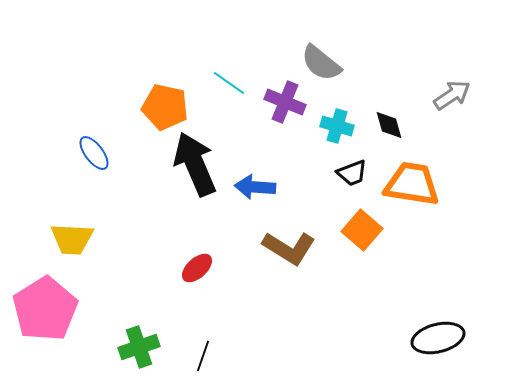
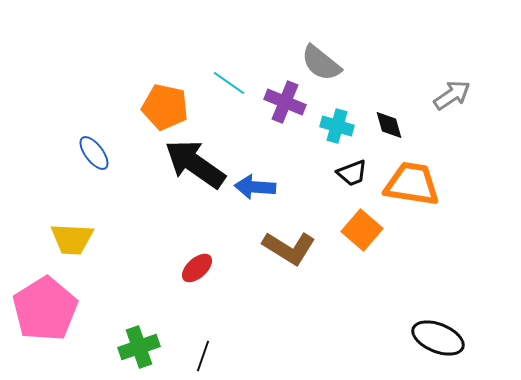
black arrow: rotated 32 degrees counterclockwise
black ellipse: rotated 36 degrees clockwise
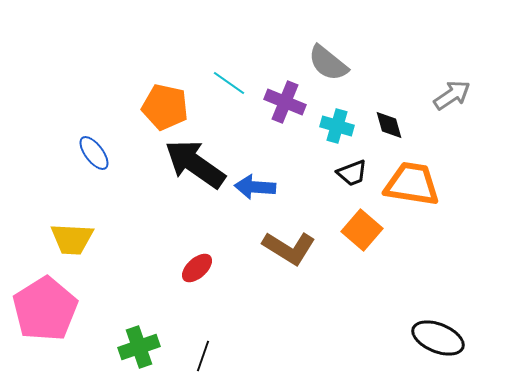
gray semicircle: moved 7 px right
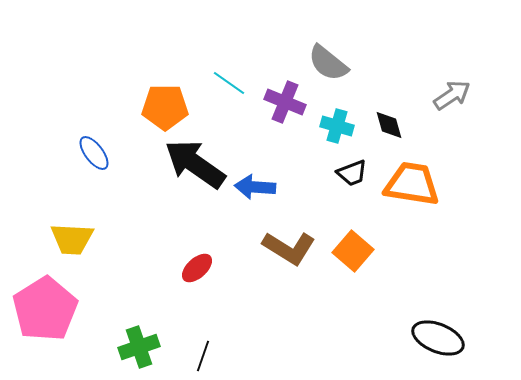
orange pentagon: rotated 12 degrees counterclockwise
orange square: moved 9 px left, 21 px down
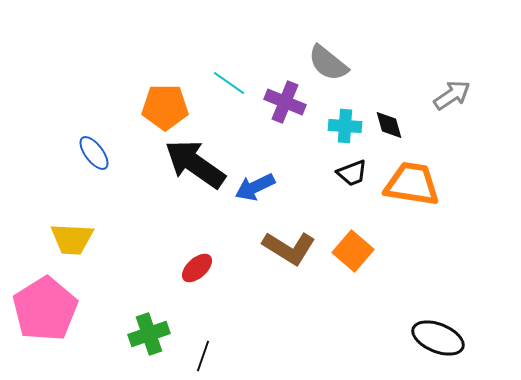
cyan cross: moved 8 px right; rotated 12 degrees counterclockwise
blue arrow: rotated 30 degrees counterclockwise
green cross: moved 10 px right, 13 px up
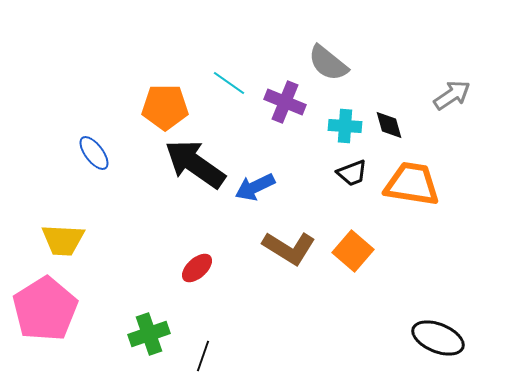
yellow trapezoid: moved 9 px left, 1 px down
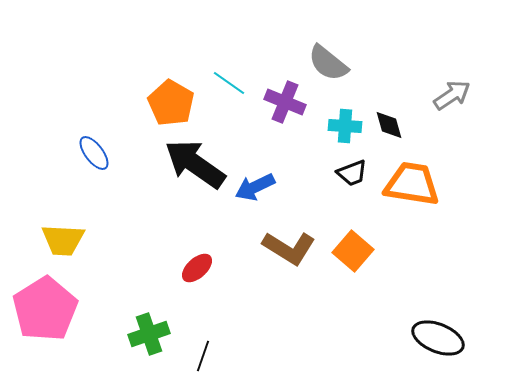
orange pentagon: moved 6 px right, 4 px up; rotated 30 degrees clockwise
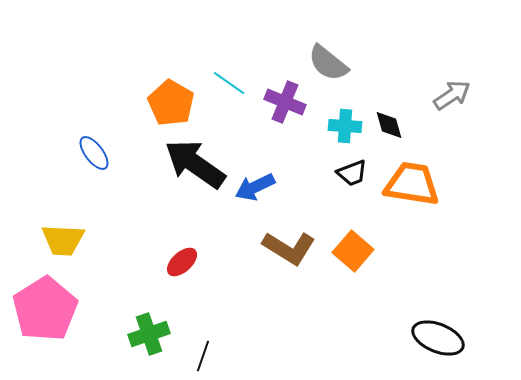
red ellipse: moved 15 px left, 6 px up
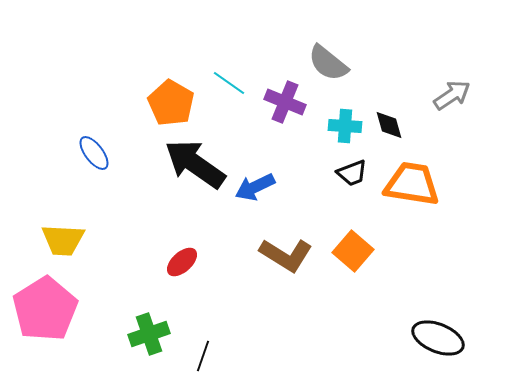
brown L-shape: moved 3 px left, 7 px down
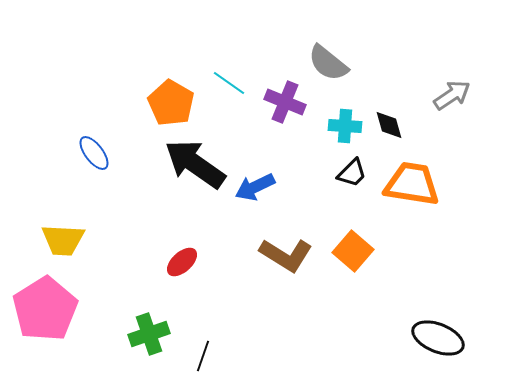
black trapezoid: rotated 24 degrees counterclockwise
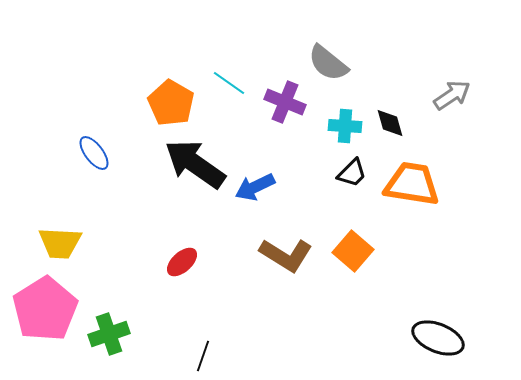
black diamond: moved 1 px right, 2 px up
yellow trapezoid: moved 3 px left, 3 px down
green cross: moved 40 px left
